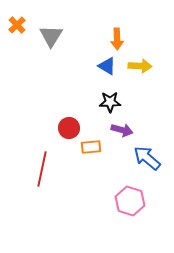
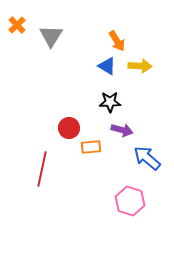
orange arrow: moved 2 px down; rotated 30 degrees counterclockwise
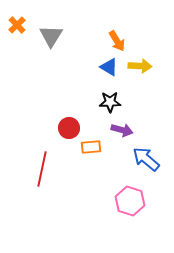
blue triangle: moved 2 px right, 1 px down
blue arrow: moved 1 px left, 1 px down
